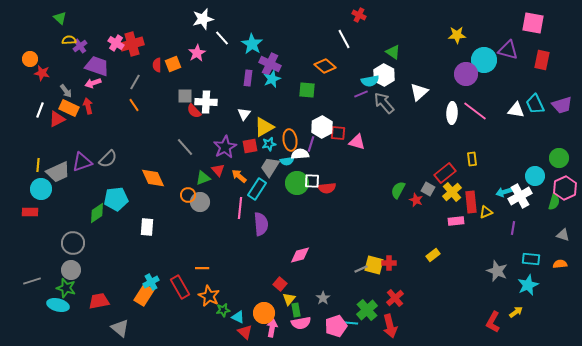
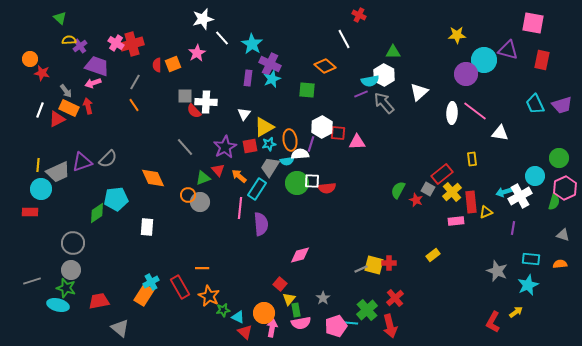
green triangle at (393, 52): rotated 35 degrees counterclockwise
white triangle at (516, 110): moved 16 px left, 23 px down
pink triangle at (357, 142): rotated 18 degrees counterclockwise
red rectangle at (445, 173): moved 3 px left, 1 px down
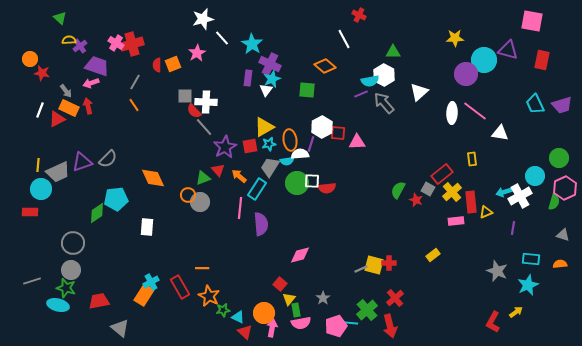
pink square at (533, 23): moved 1 px left, 2 px up
yellow star at (457, 35): moved 2 px left, 3 px down
pink arrow at (93, 83): moved 2 px left
white triangle at (244, 114): moved 22 px right, 24 px up
gray line at (185, 147): moved 19 px right, 20 px up
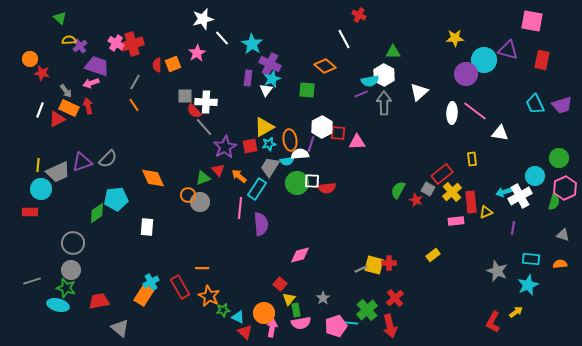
gray arrow at (384, 103): rotated 40 degrees clockwise
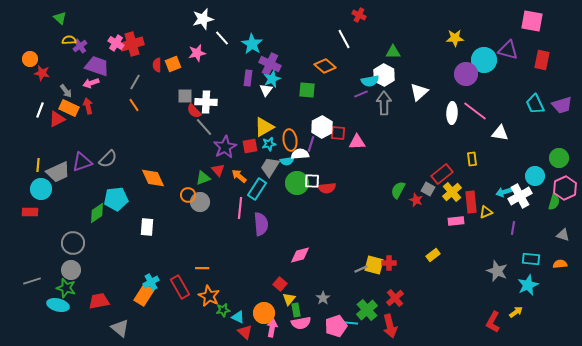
pink star at (197, 53): rotated 18 degrees clockwise
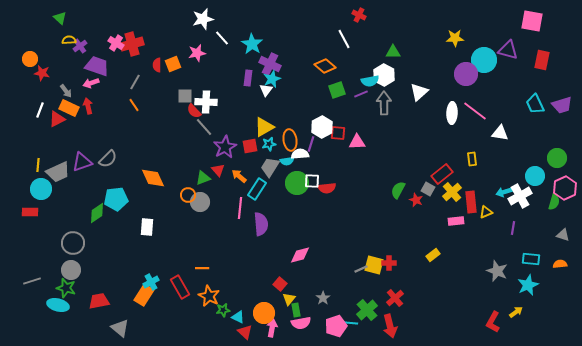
green square at (307, 90): moved 30 px right; rotated 24 degrees counterclockwise
green circle at (559, 158): moved 2 px left
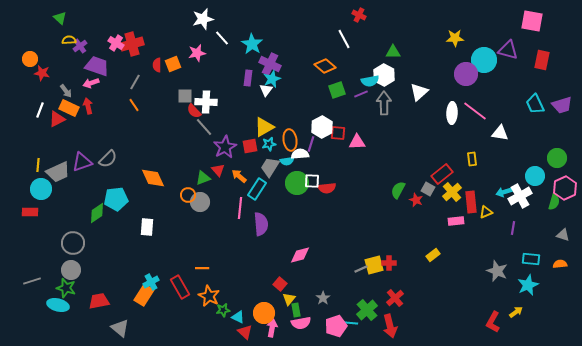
yellow square at (374, 265): rotated 30 degrees counterclockwise
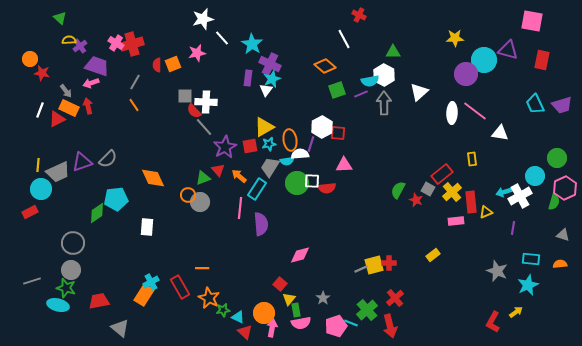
pink triangle at (357, 142): moved 13 px left, 23 px down
red rectangle at (30, 212): rotated 28 degrees counterclockwise
orange star at (209, 296): moved 2 px down
cyan line at (351, 323): rotated 16 degrees clockwise
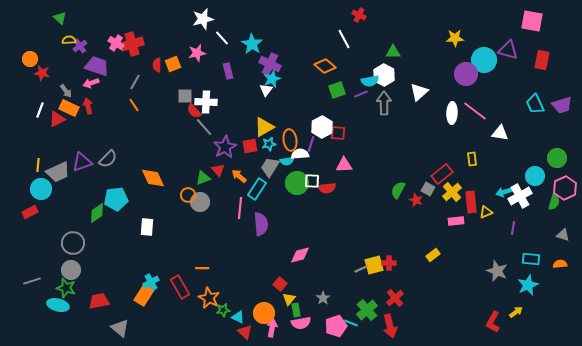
purple rectangle at (248, 78): moved 20 px left, 7 px up; rotated 21 degrees counterclockwise
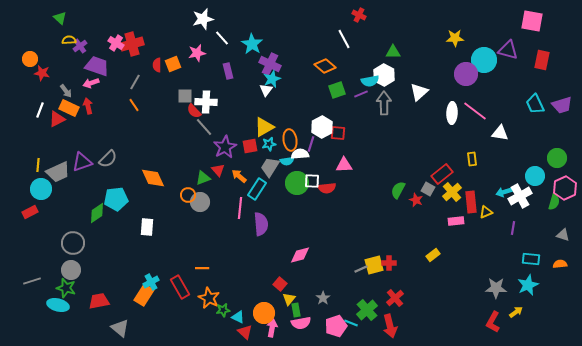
gray star at (497, 271): moved 1 px left, 17 px down; rotated 20 degrees counterclockwise
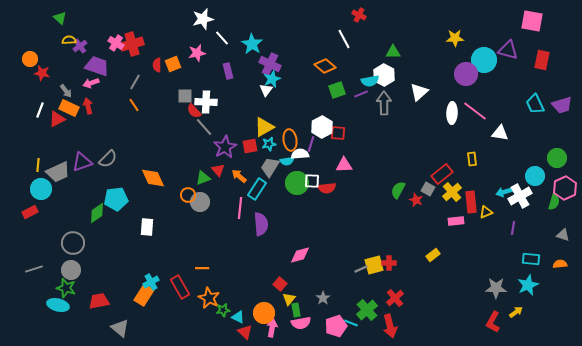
gray line at (32, 281): moved 2 px right, 12 px up
